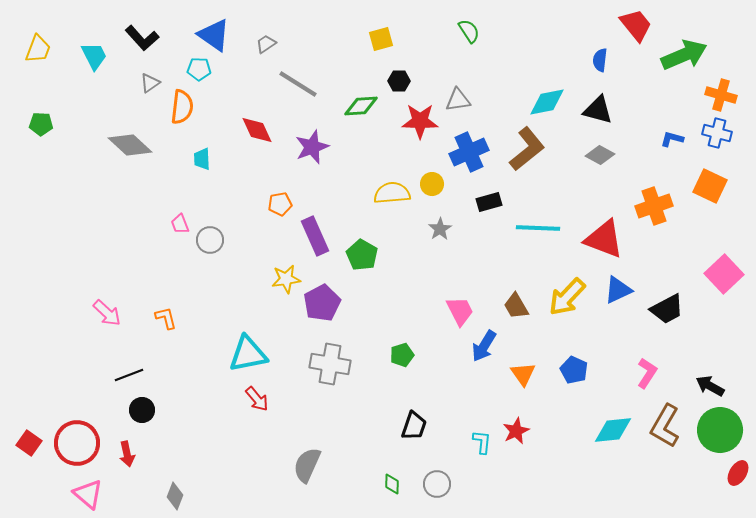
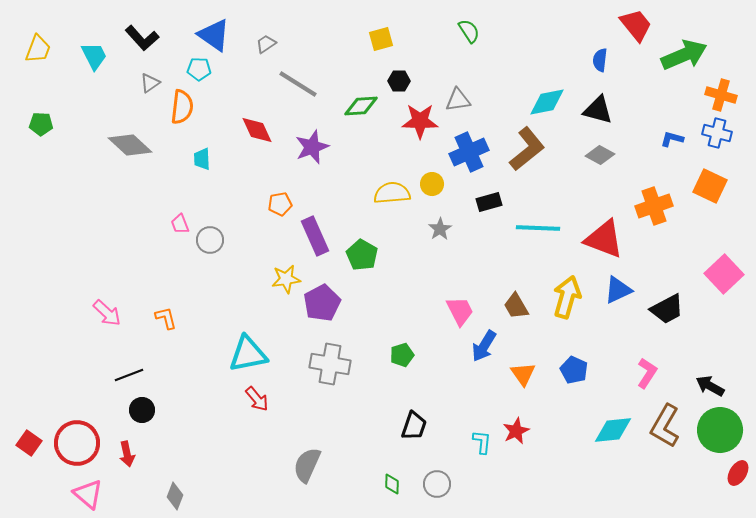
yellow arrow at (567, 297): rotated 153 degrees clockwise
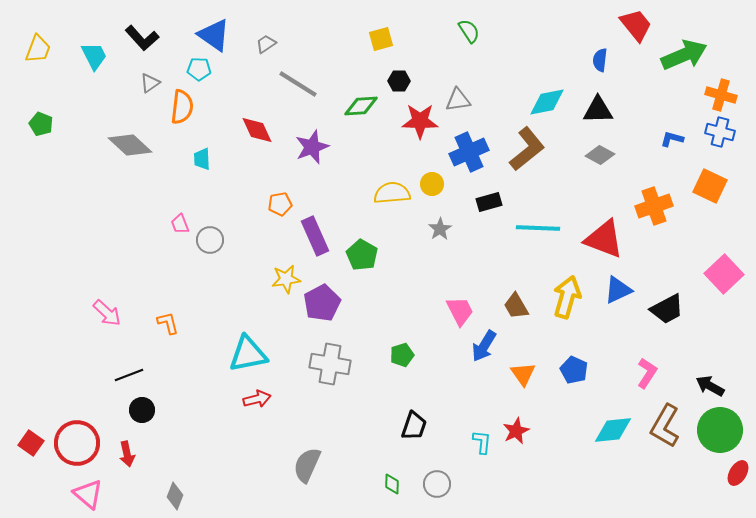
black triangle at (598, 110): rotated 16 degrees counterclockwise
green pentagon at (41, 124): rotated 20 degrees clockwise
blue cross at (717, 133): moved 3 px right, 1 px up
orange L-shape at (166, 318): moved 2 px right, 5 px down
red arrow at (257, 399): rotated 64 degrees counterclockwise
red square at (29, 443): moved 2 px right
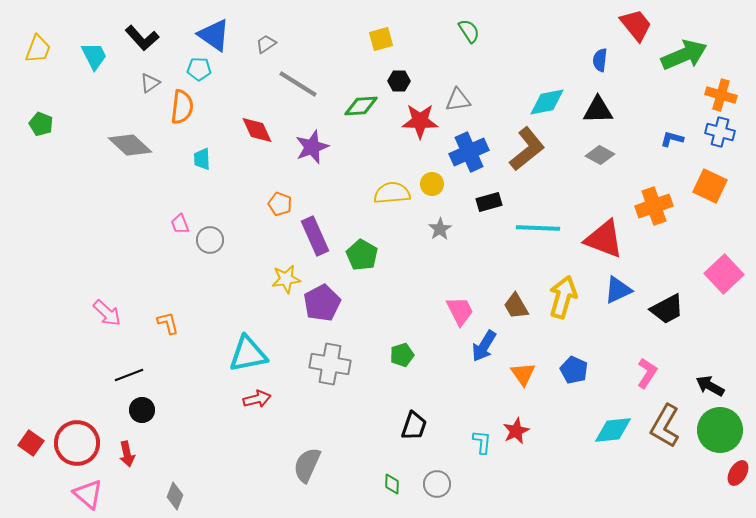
orange pentagon at (280, 204): rotated 30 degrees clockwise
yellow arrow at (567, 297): moved 4 px left
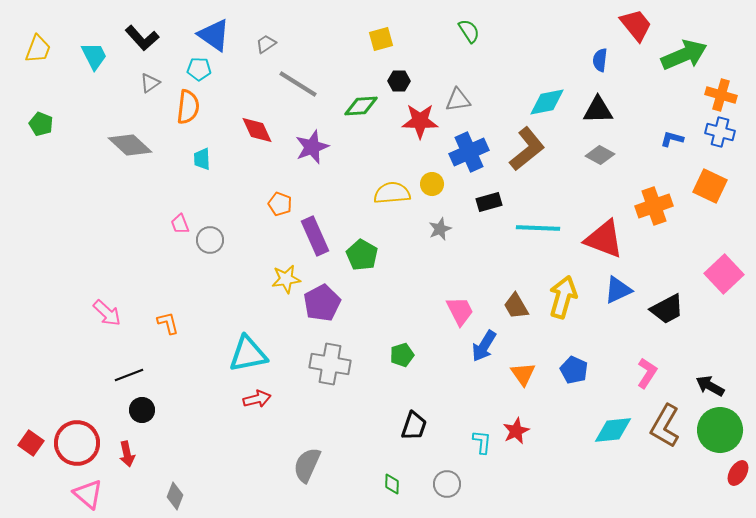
orange semicircle at (182, 107): moved 6 px right
gray star at (440, 229): rotated 10 degrees clockwise
gray circle at (437, 484): moved 10 px right
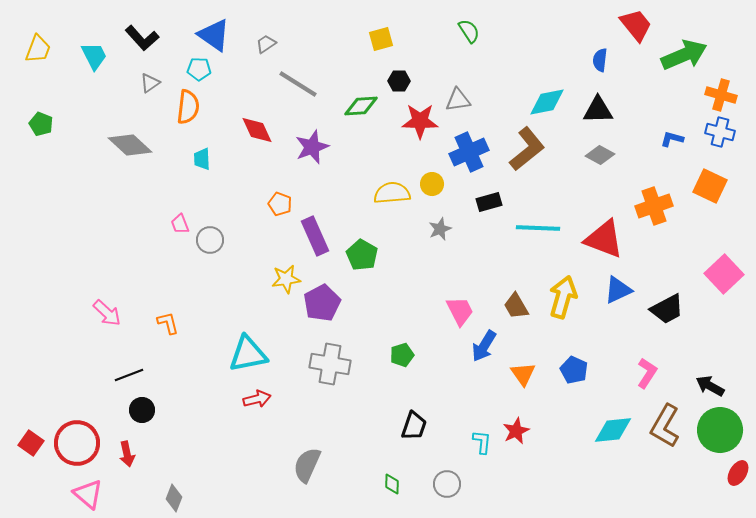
gray diamond at (175, 496): moved 1 px left, 2 px down
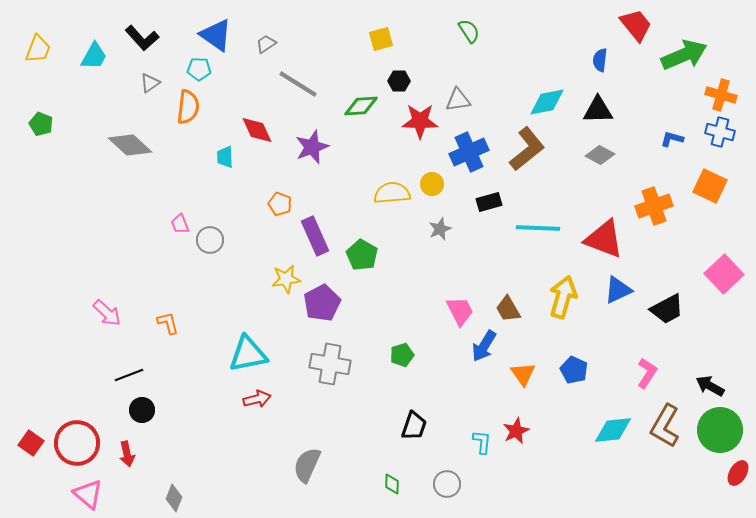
blue triangle at (214, 35): moved 2 px right
cyan trapezoid at (94, 56): rotated 56 degrees clockwise
cyan trapezoid at (202, 159): moved 23 px right, 2 px up
brown trapezoid at (516, 306): moved 8 px left, 3 px down
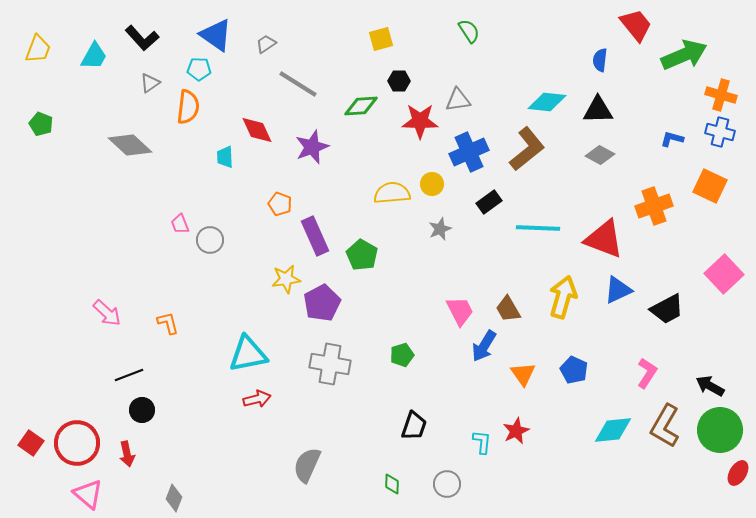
cyan diamond at (547, 102): rotated 18 degrees clockwise
black rectangle at (489, 202): rotated 20 degrees counterclockwise
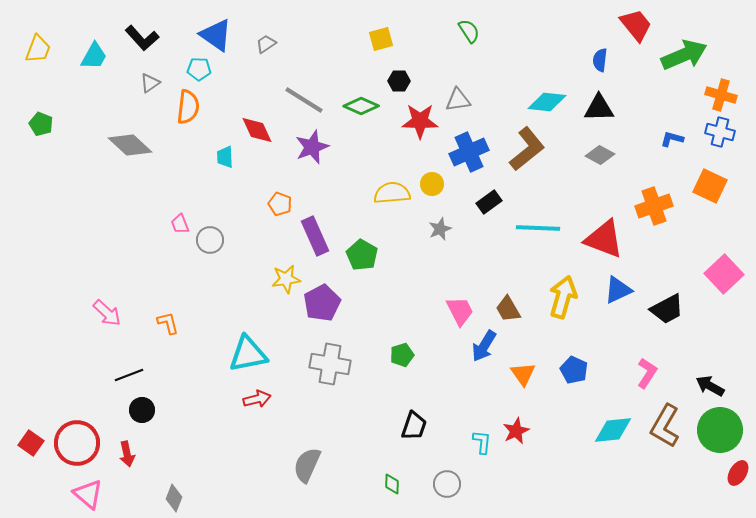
gray line at (298, 84): moved 6 px right, 16 px down
green diamond at (361, 106): rotated 28 degrees clockwise
black triangle at (598, 110): moved 1 px right, 2 px up
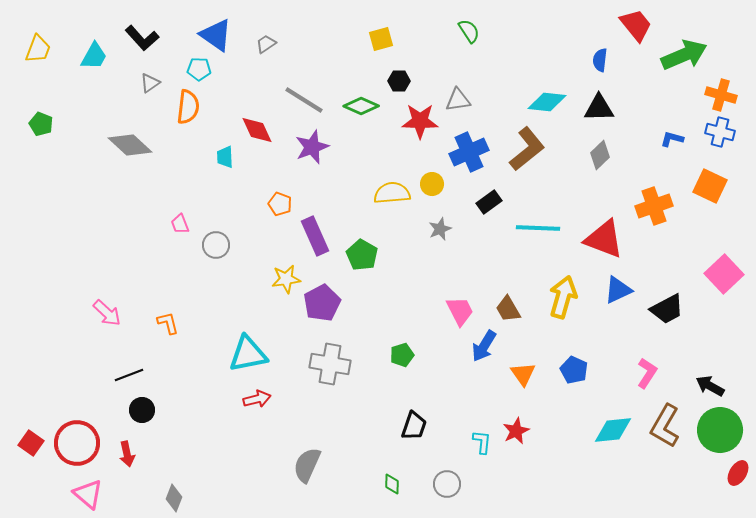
gray diamond at (600, 155): rotated 72 degrees counterclockwise
gray circle at (210, 240): moved 6 px right, 5 px down
